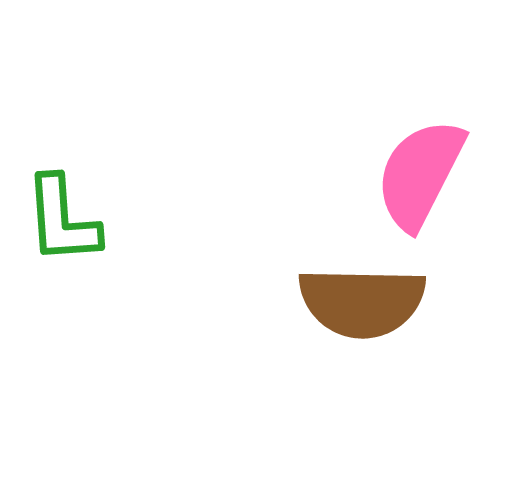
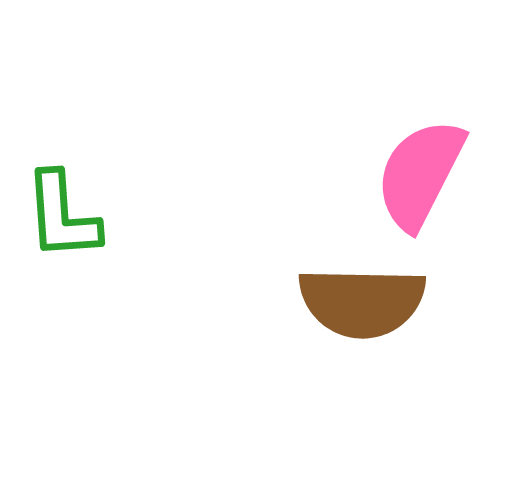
green L-shape: moved 4 px up
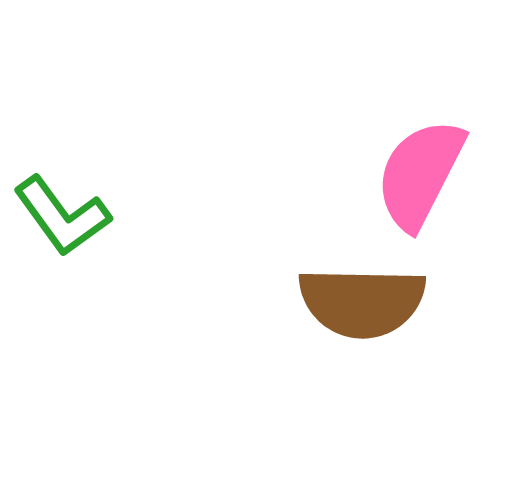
green L-shape: rotated 32 degrees counterclockwise
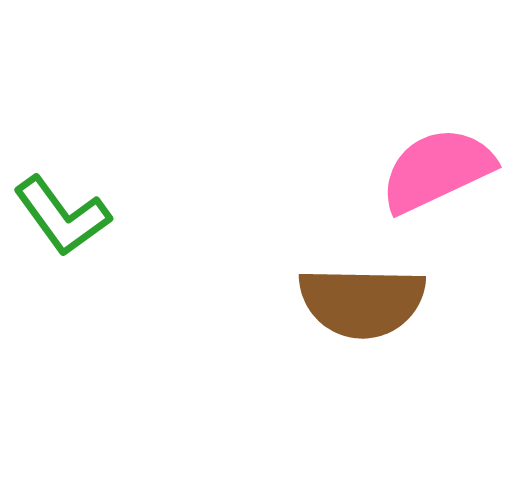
pink semicircle: moved 17 px right, 4 px up; rotated 38 degrees clockwise
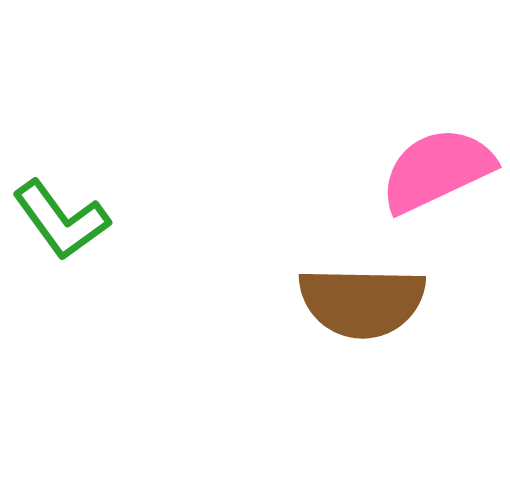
green L-shape: moved 1 px left, 4 px down
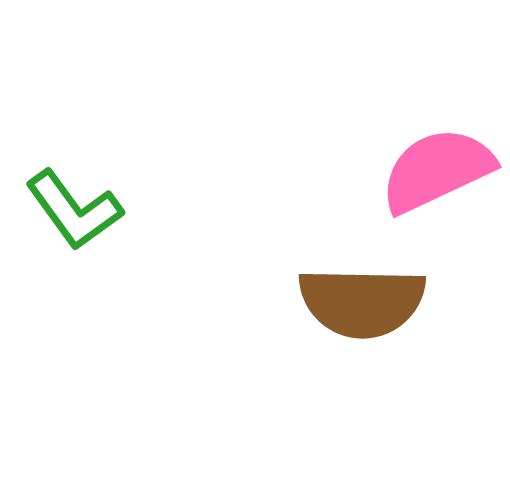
green L-shape: moved 13 px right, 10 px up
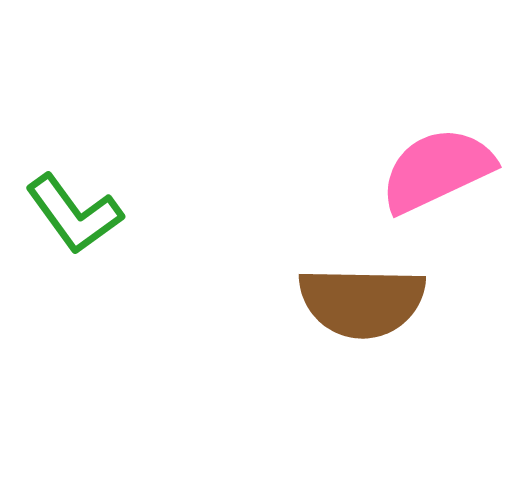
green L-shape: moved 4 px down
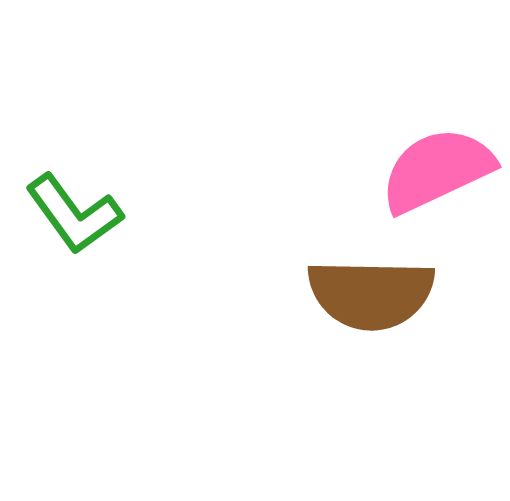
brown semicircle: moved 9 px right, 8 px up
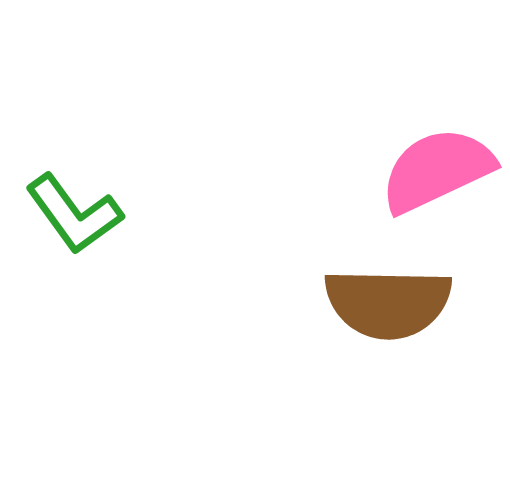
brown semicircle: moved 17 px right, 9 px down
